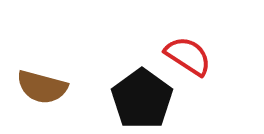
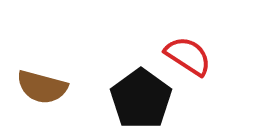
black pentagon: moved 1 px left
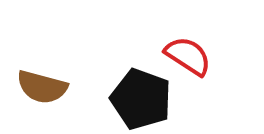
black pentagon: rotated 16 degrees counterclockwise
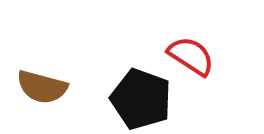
red semicircle: moved 3 px right
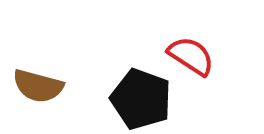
brown semicircle: moved 4 px left, 1 px up
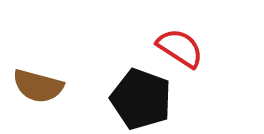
red semicircle: moved 11 px left, 8 px up
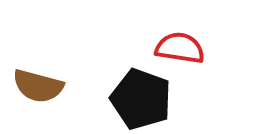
red semicircle: rotated 24 degrees counterclockwise
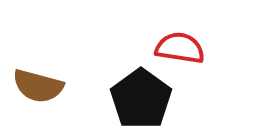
black pentagon: rotated 16 degrees clockwise
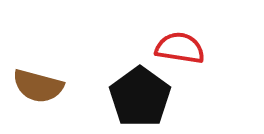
black pentagon: moved 1 px left, 2 px up
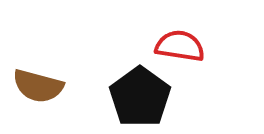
red semicircle: moved 2 px up
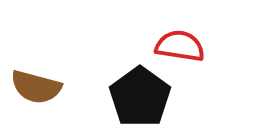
brown semicircle: moved 2 px left, 1 px down
